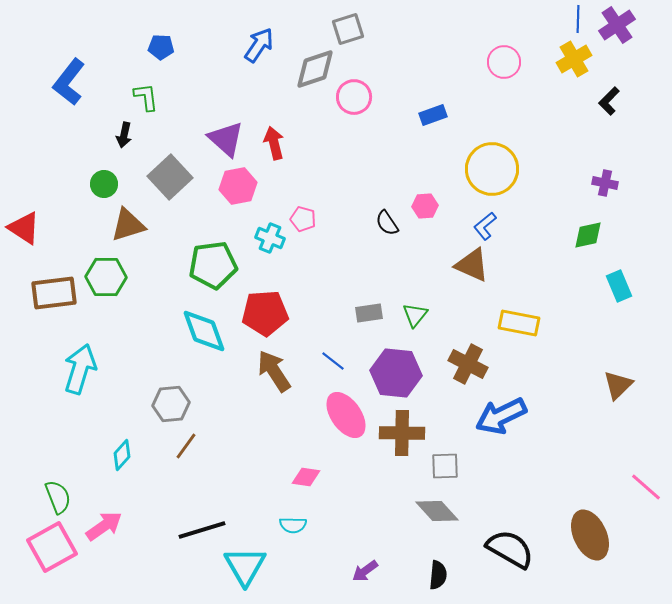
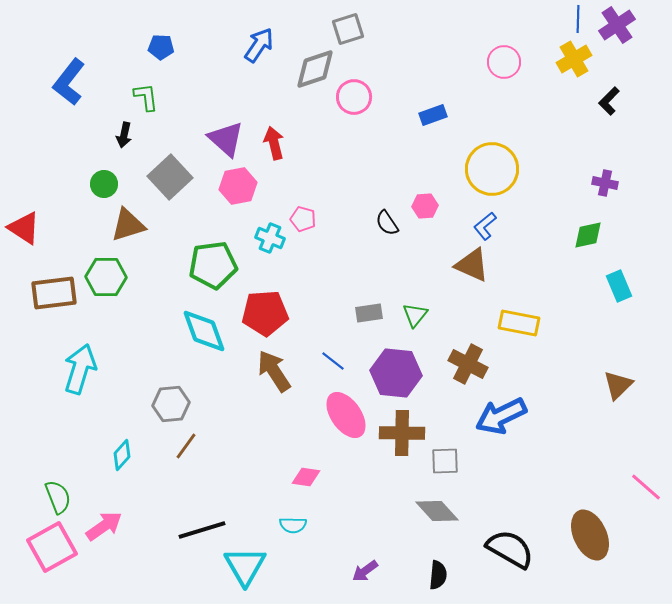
gray square at (445, 466): moved 5 px up
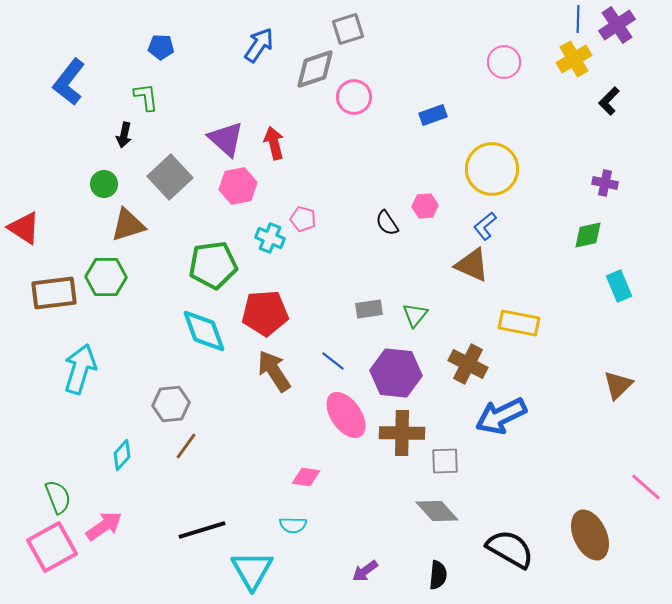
gray rectangle at (369, 313): moved 4 px up
cyan triangle at (245, 566): moved 7 px right, 4 px down
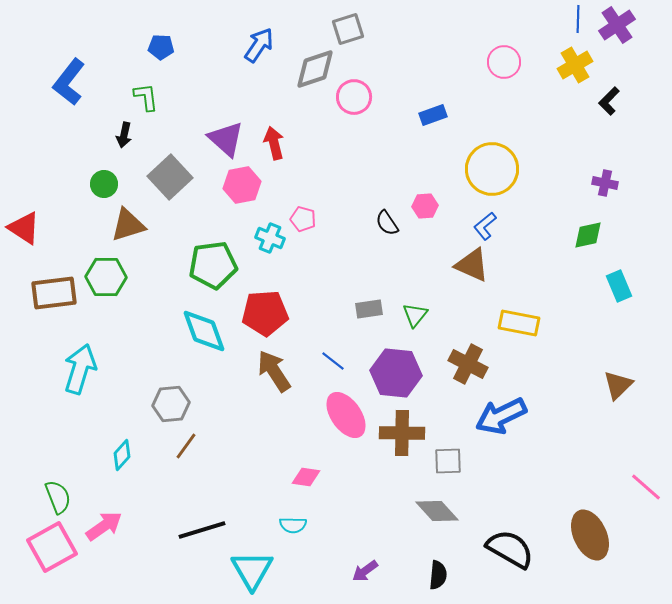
yellow cross at (574, 59): moved 1 px right, 6 px down
pink hexagon at (238, 186): moved 4 px right, 1 px up
gray square at (445, 461): moved 3 px right
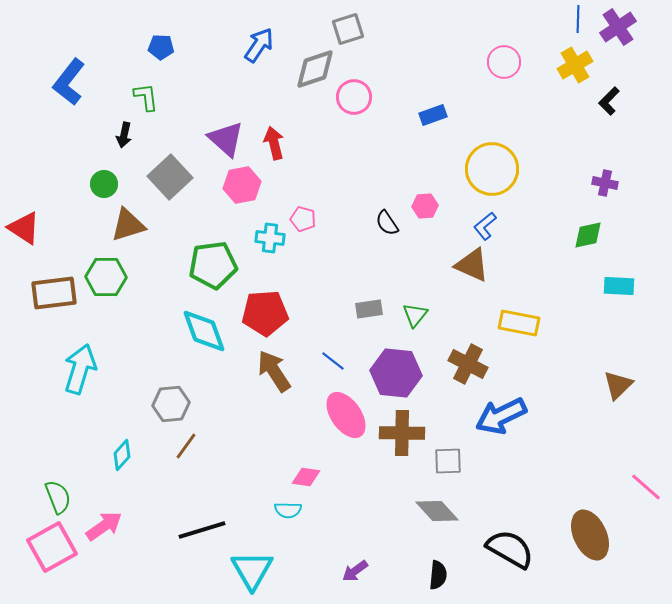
purple cross at (617, 25): moved 1 px right, 2 px down
cyan cross at (270, 238): rotated 16 degrees counterclockwise
cyan rectangle at (619, 286): rotated 64 degrees counterclockwise
cyan semicircle at (293, 525): moved 5 px left, 15 px up
purple arrow at (365, 571): moved 10 px left
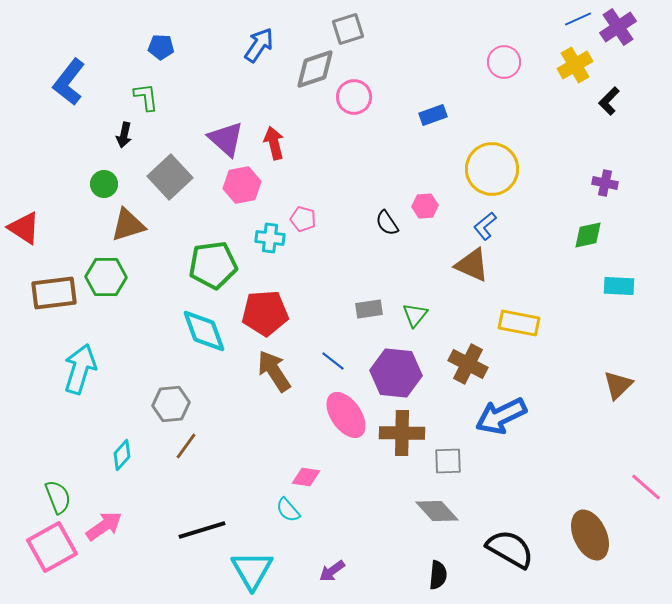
blue line at (578, 19): rotated 64 degrees clockwise
cyan semicircle at (288, 510): rotated 48 degrees clockwise
purple arrow at (355, 571): moved 23 px left
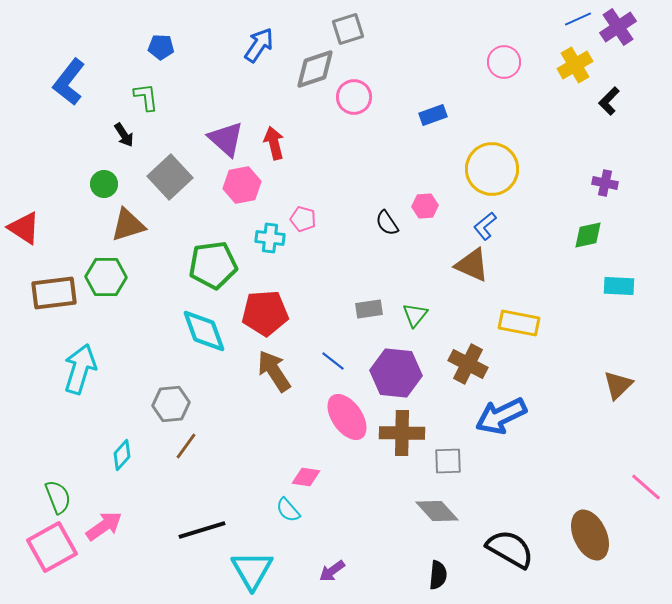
black arrow at (124, 135): rotated 45 degrees counterclockwise
pink ellipse at (346, 415): moved 1 px right, 2 px down
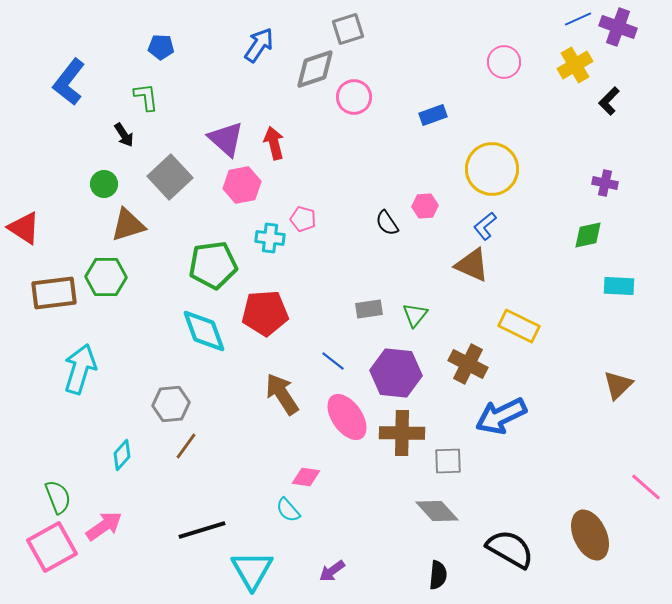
purple cross at (618, 27): rotated 36 degrees counterclockwise
yellow rectangle at (519, 323): moved 3 px down; rotated 15 degrees clockwise
brown arrow at (274, 371): moved 8 px right, 23 px down
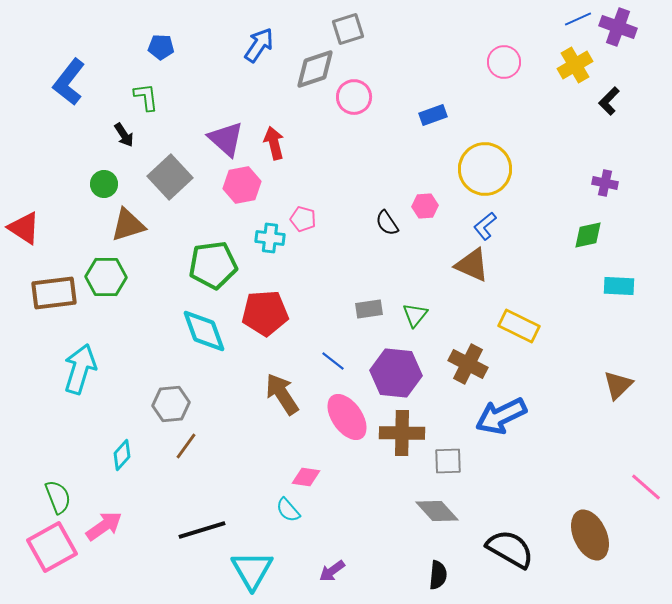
yellow circle at (492, 169): moved 7 px left
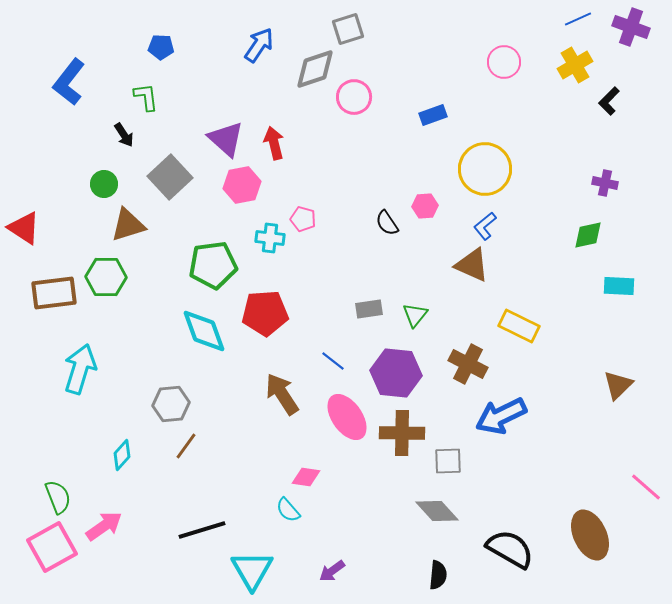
purple cross at (618, 27): moved 13 px right
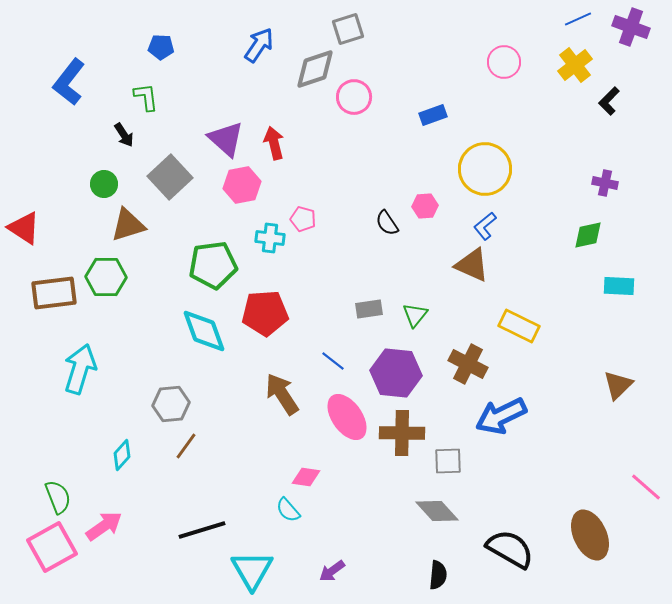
yellow cross at (575, 65): rotated 8 degrees counterclockwise
